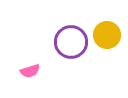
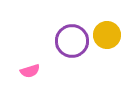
purple circle: moved 1 px right, 1 px up
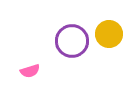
yellow circle: moved 2 px right, 1 px up
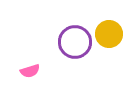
purple circle: moved 3 px right, 1 px down
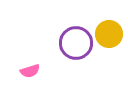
purple circle: moved 1 px right, 1 px down
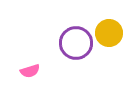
yellow circle: moved 1 px up
